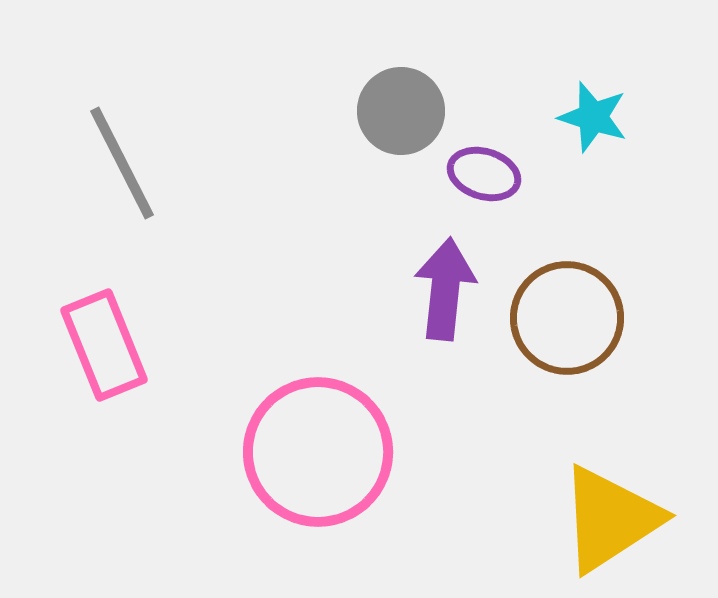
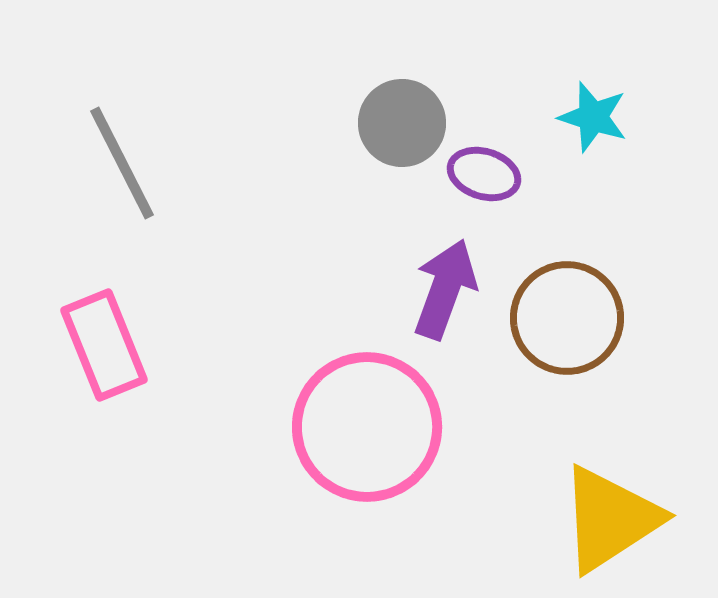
gray circle: moved 1 px right, 12 px down
purple arrow: rotated 14 degrees clockwise
pink circle: moved 49 px right, 25 px up
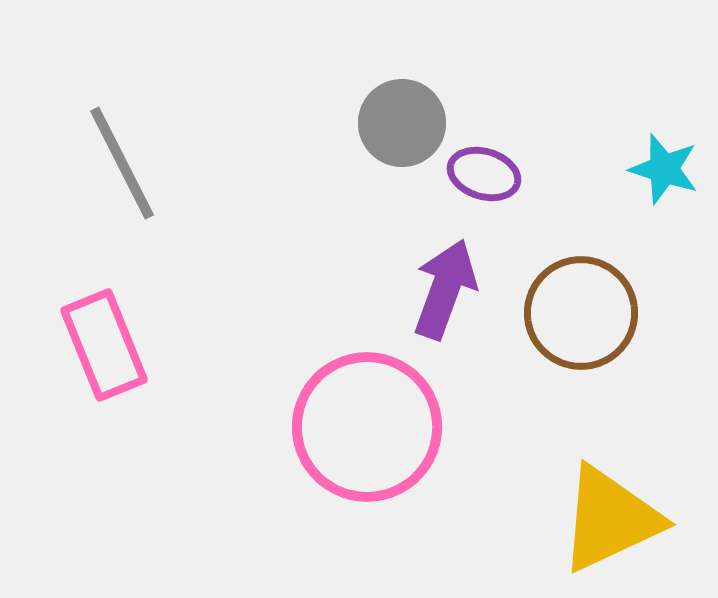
cyan star: moved 71 px right, 52 px down
brown circle: moved 14 px right, 5 px up
yellow triangle: rotated 8 degrees clockwise
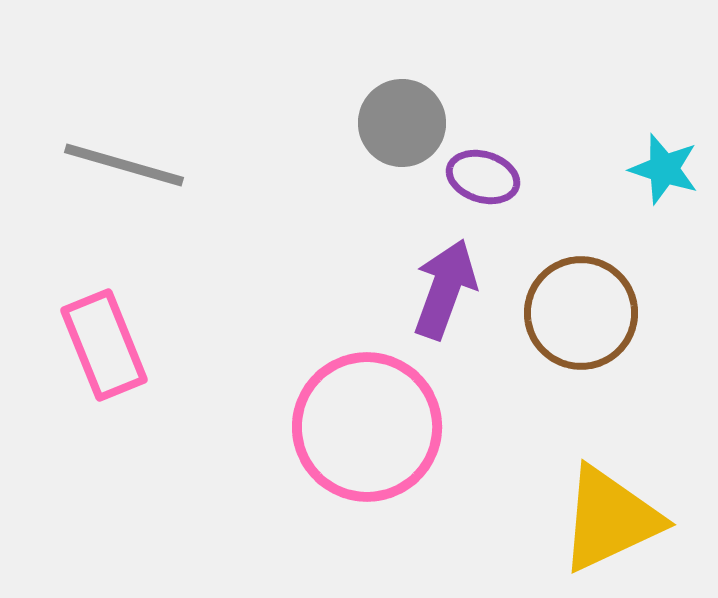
gray line: moved 2 px right, 2 px down; rotated 47 degrees counterclockwise
purple ellipse: moved 1 px left, 3 px down
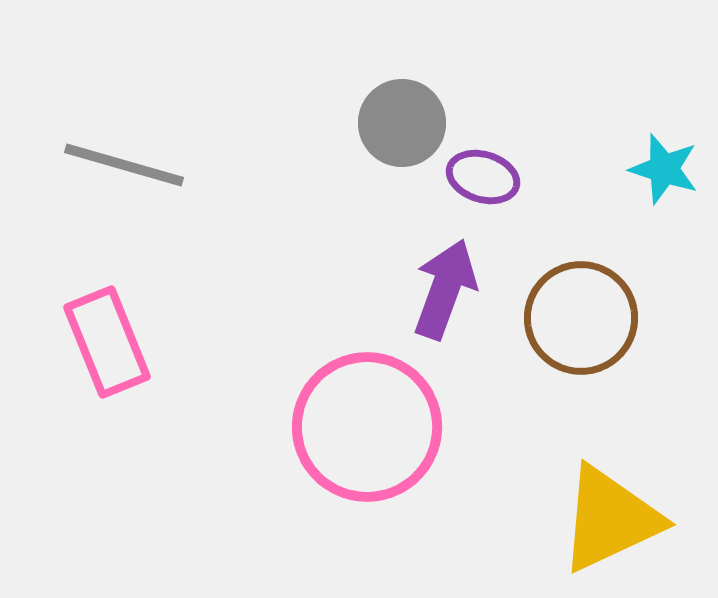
brown circle: moved 5 px down
pink rectangle: moved 3 px right, 3 px up
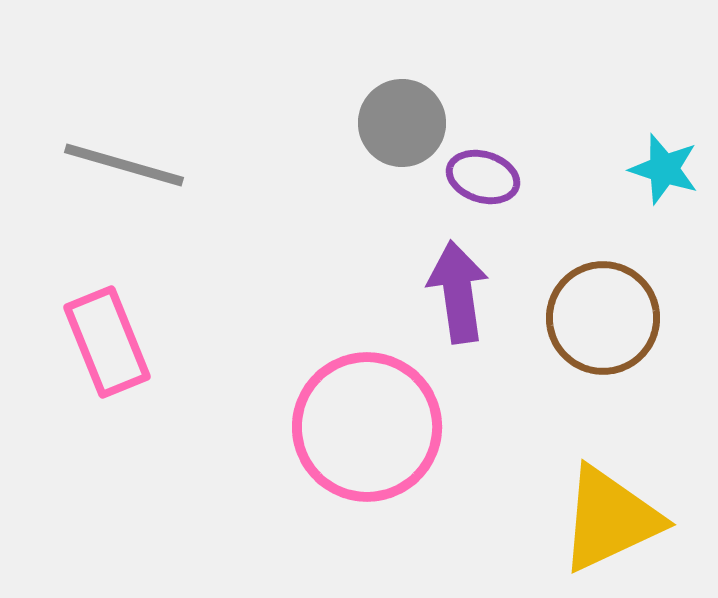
purple arrow: moved 13 px right, 3 px down; rotated 28 degrees counterclockwise
brown circle: moved 22 px right
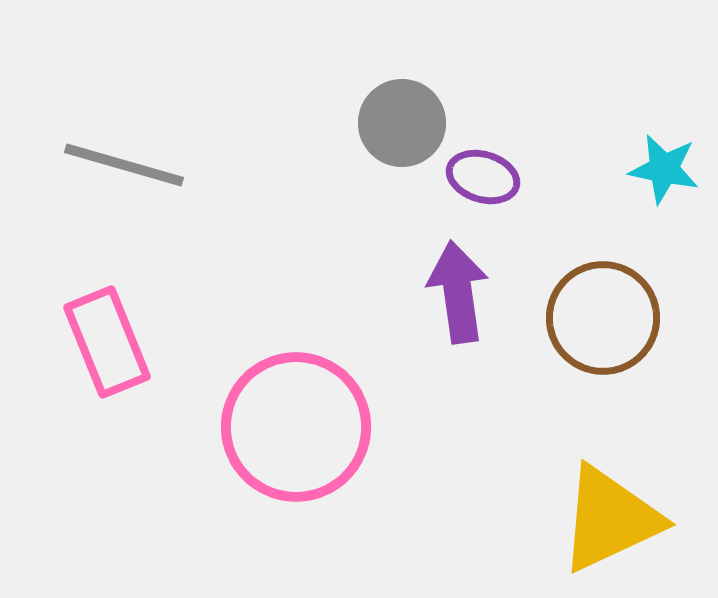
cyan star: rotated 6 degrees counterclockwise
pink circle: moved 71 px left
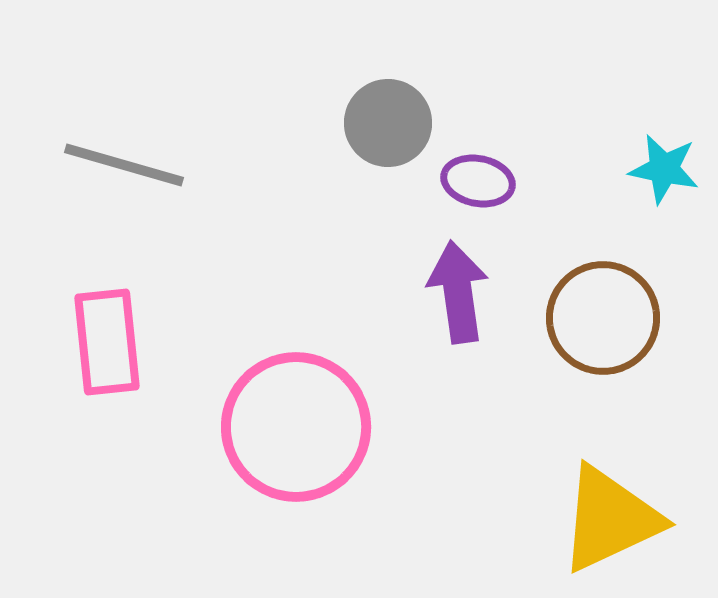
gray circle: moved 14 px left
purple ellipse: moved 5 px left, 4 px down; rotated 6 degrees counterclockwise
pink rectangle: rotated 16 degrees clockwise
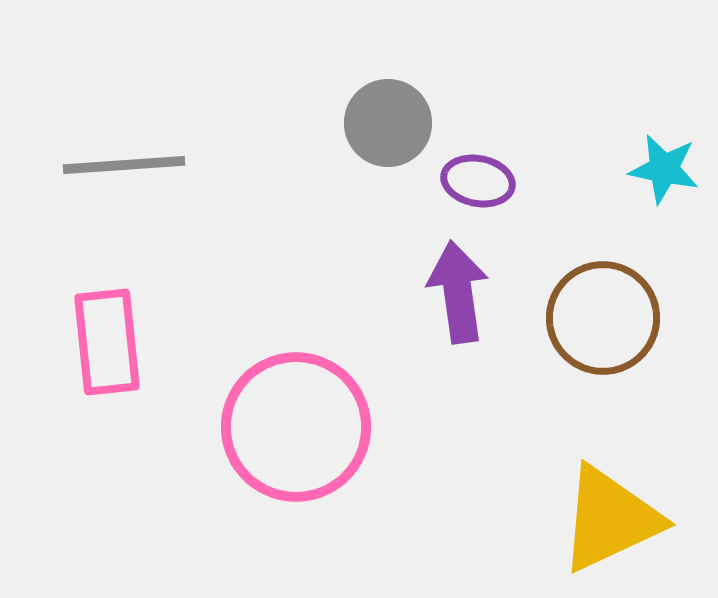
gray line: rotated 20 degrees counterclockwise
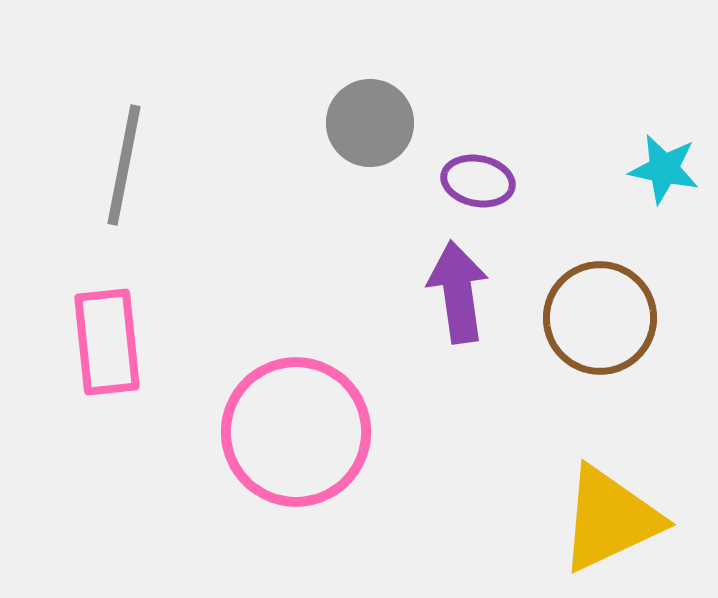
gray circle: moved 18 px left
gray line: rotated 75 degrees counterclockwise
brown circle: moved 3 px left
pink circle: moved 5 px down
